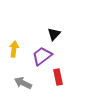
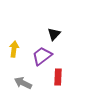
red rectangle: rotated 14 degrees clockwise
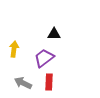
black triangle: rotated 48 degrees clockwise
purple trapezoid: moved 2 px right, 2 px down
red rectangle: moved 9 px left, 5 px down
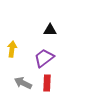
black triangle: moved 4 px left, 4 px up
yellow arrow: moved 2 px left
red rectangle: moved 2 px left, 1 px down
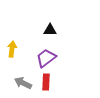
purple trapezoid: moved 2 px right
red rectangle: moved 1 px left, 1 px up
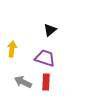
black triangle: rotated 40 degrees counterclockwise
purple trapezoid: moved 1 px left; rotated 55 degrees clockwise
gray arrow: moved 1 px up
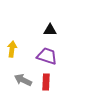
black triangle: rotated 40 degrees clockwise
purple trapezoid: moved 2 px right, 2 px up
gray arrow: moved 2 px up
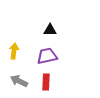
yellow arrow: moved 2 px right, 2 px down
purple trapezoid: rotated 30 degrees counterclockwise
gray arrow: moved 4 px left, 1 px down
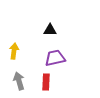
purple trapezoid: moved 8 px right, 2 px down
gray arrow: rotated 48 degrees clockwise
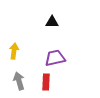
black triangle: moved 2 px right, 8 px up
